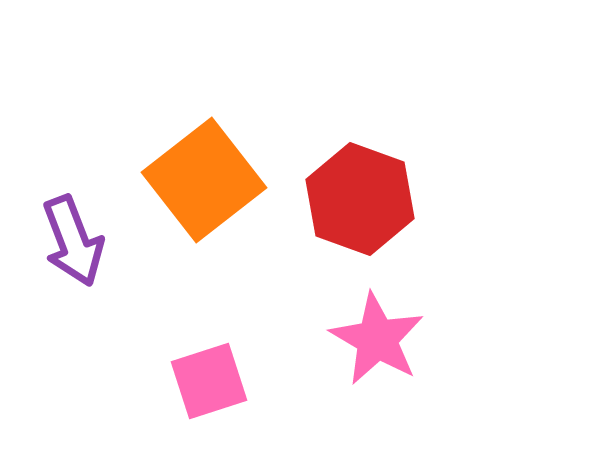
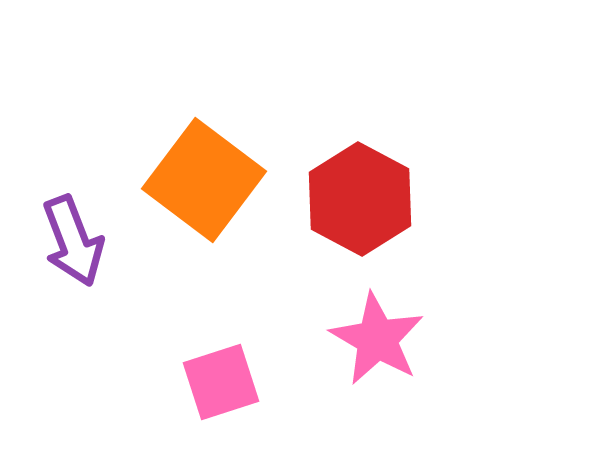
orange square: rotated 15 degrees counterclockwise
red hexagon: rotated 8 degrees clockwise
pink square: moved 12 px right, 1 px down
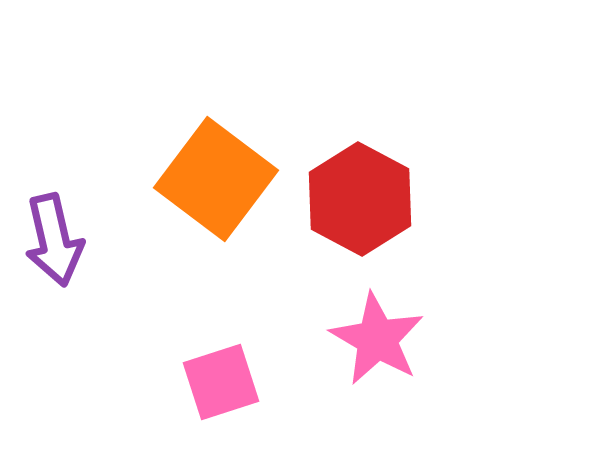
orange square: moved 12 px right, 1 px up
purple arrow: moved 19 px left, 1 px up; rotated 8 degrees clockwise
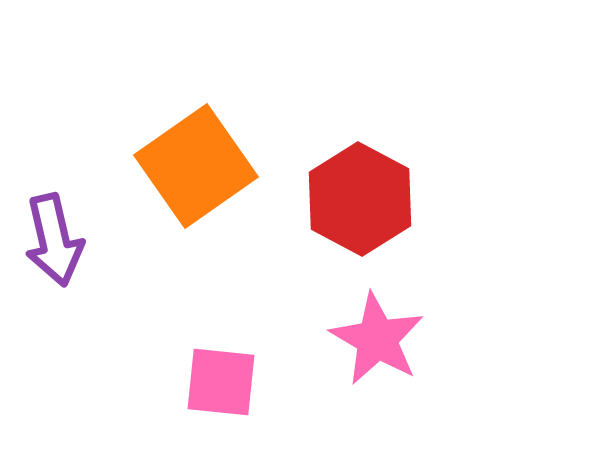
orange square: moved 20 px left, 13 px up; rotated 18 degrees clockwise
pink square: rotated 24 degrees clockwise
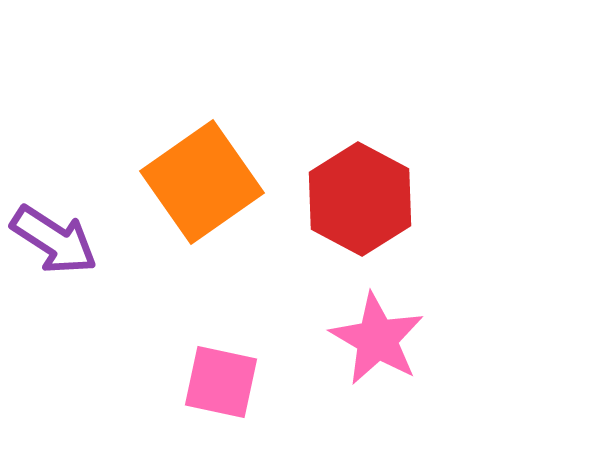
orange square: moved 6 px right, 16 px down
purple arrow: rotated 44 degrees counterclockwise
pink square: rotated 6 degrees clockwise
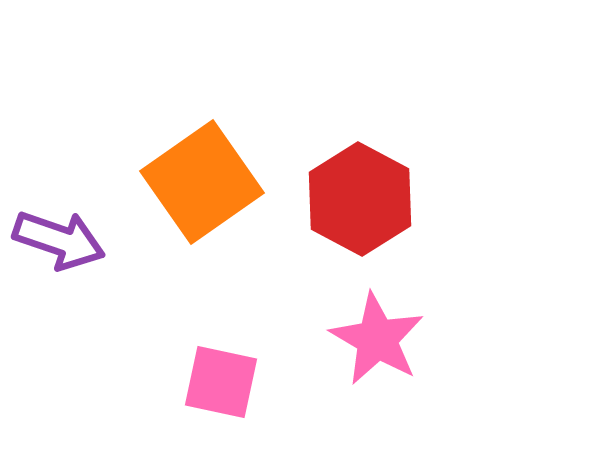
purple arrow: moved 5 px right; rotated 14 degrees counterclockwise
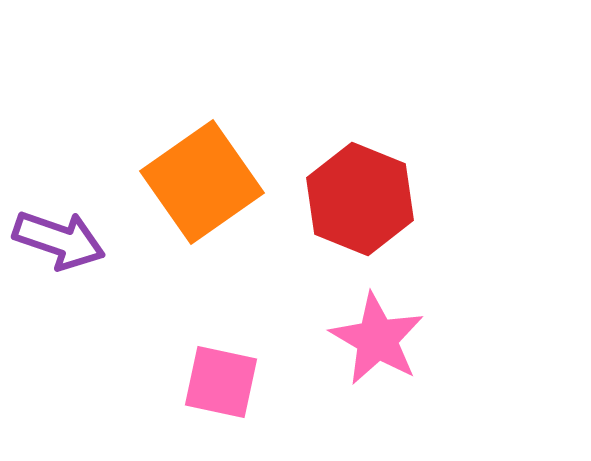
red hexagon: rotated 6 degrees counterclockwise
